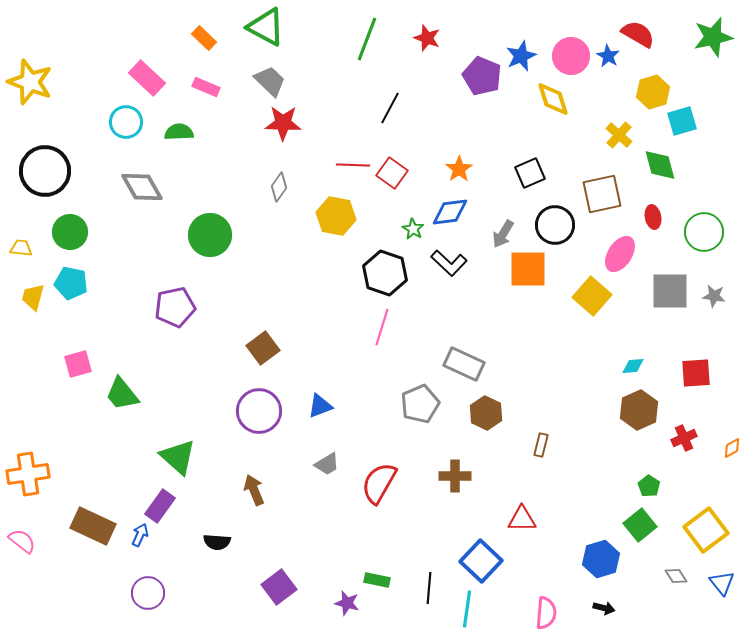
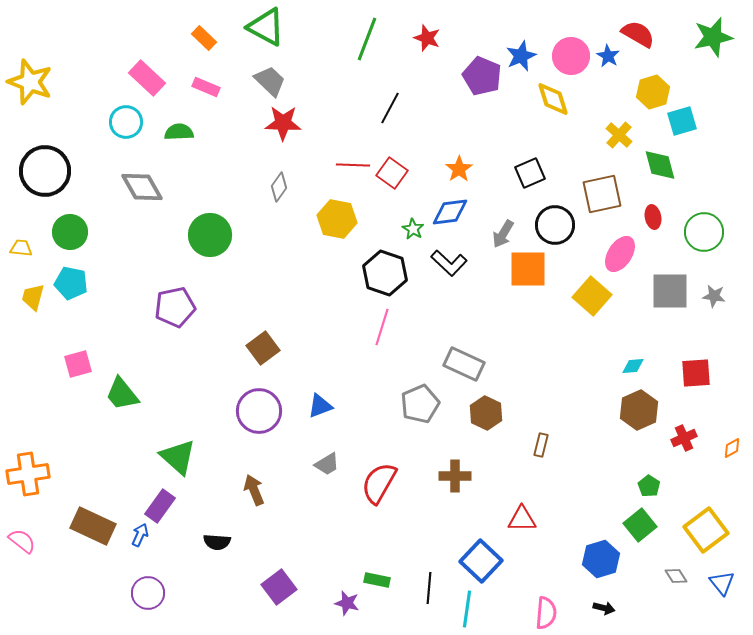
yellow hexagon at (336, 216): moved 1 px right, 3 px down
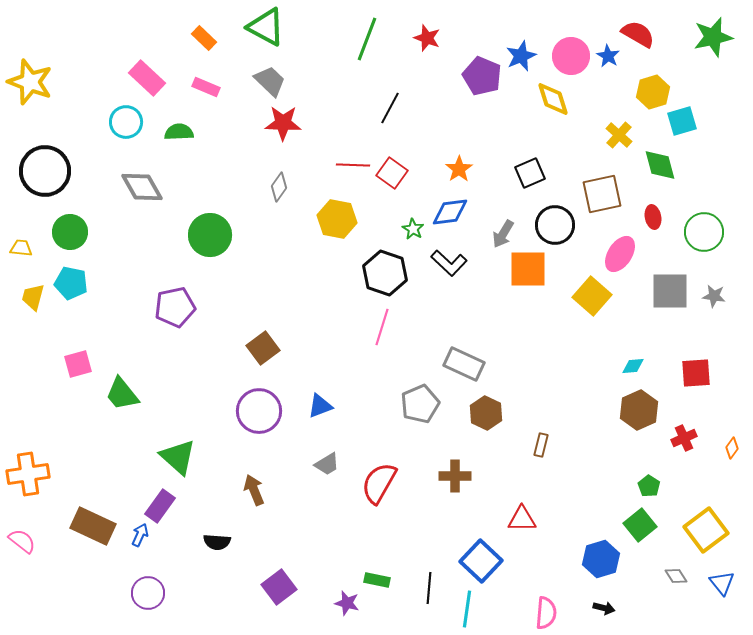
orange diamond at (732, 448): rotated 25 degrees counterclockwise
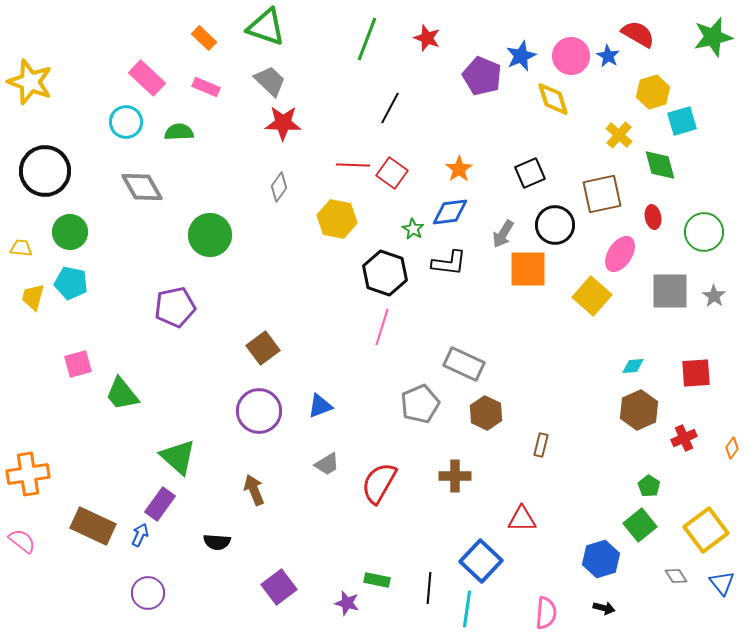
green triangle at (266, 27): rotated 9 degrees counterclockwise
black L-shape at (449, 263): rotated 36 degrees counterclockwise
gray star at (714, 296): rotated 25 degrees clockwise
purple rectangle at (160, 506): moved 2 px up
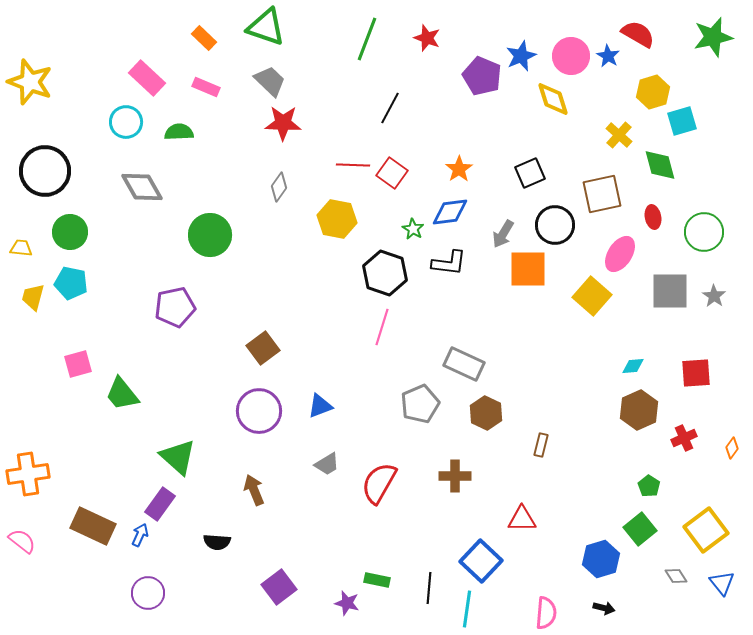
green square at (640, 525): moved 4 px down
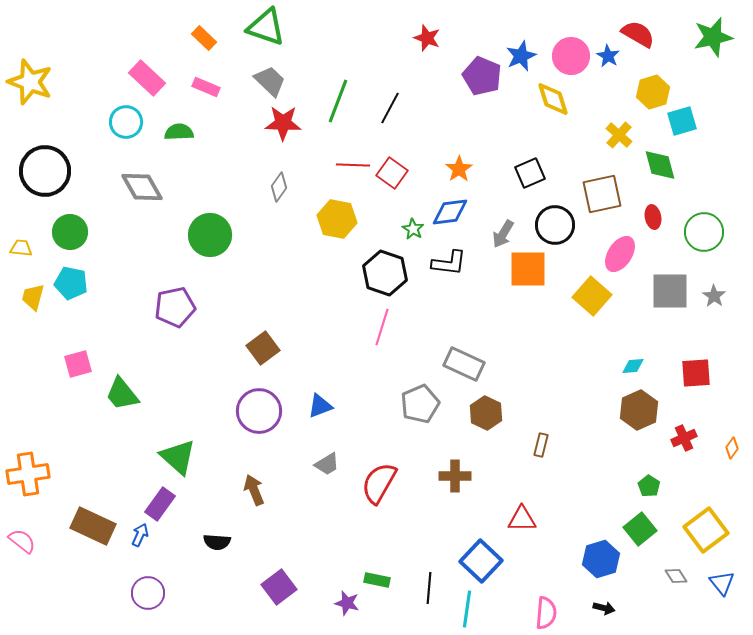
green line at (367, 39): moved 29 px left, 62 px down
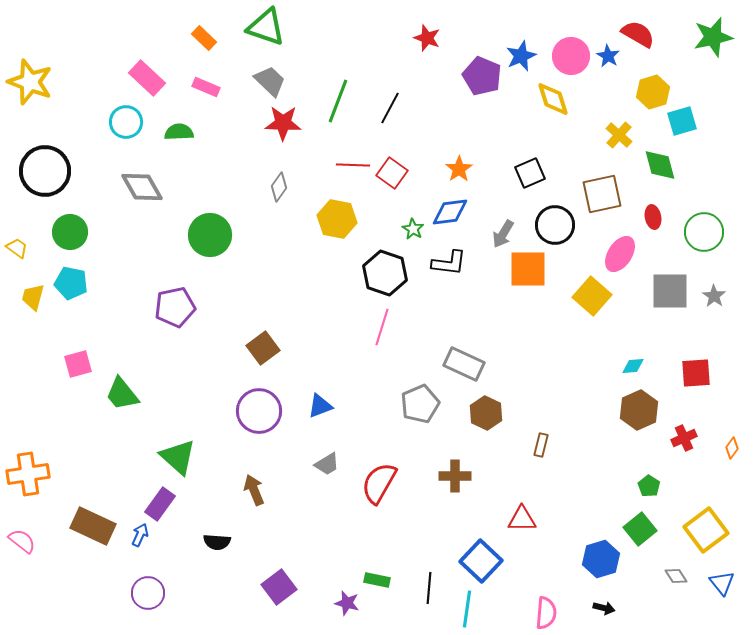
yellow trapezoid at (21, 248): moved 4 px left; rotated 30 degrees clockwise
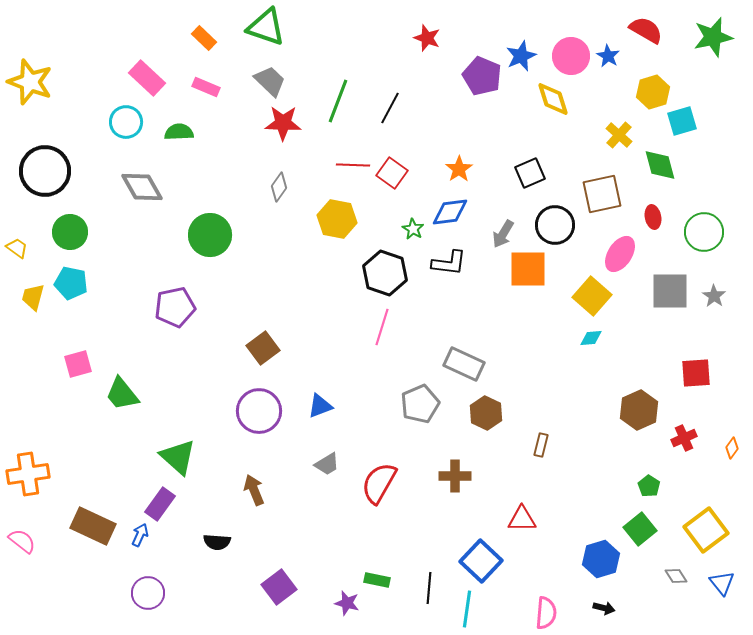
red semicircle at (638, 34): moved 8 px right, 4 px up
cyan diamond at (633, 366): moved 42 px left, 28 px up
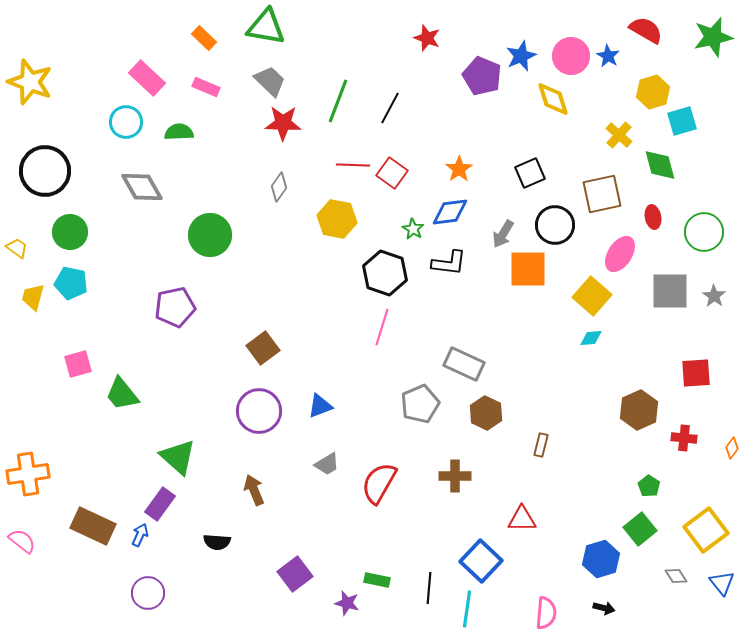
green triangle at (266, 27): rotated 9 degrees counterclockwise
red cross at (684, 438): rotated 30 degrees clockwise
purple square at (279, 587): moved 16 px right, 13 px up
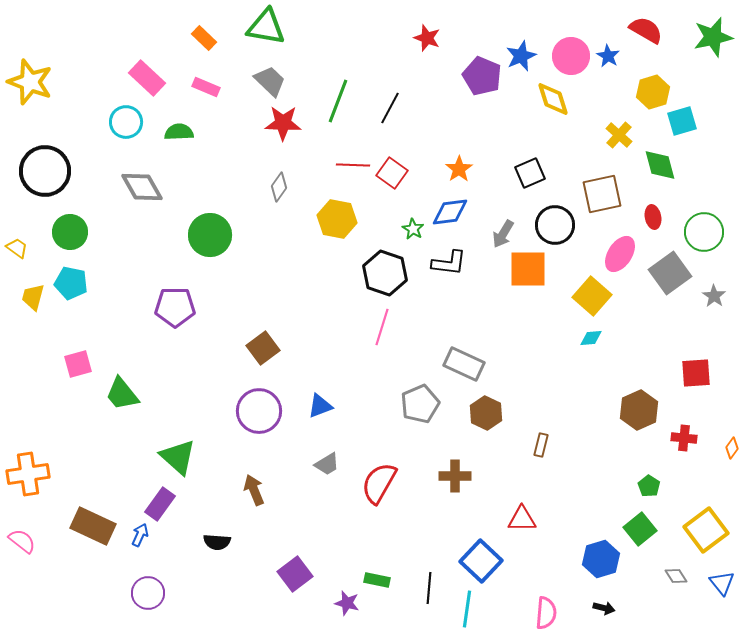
gray square at (670, 291): moved 18 px up; rotated 36 degrees counterclockwise
purple pentagon at (175, 307): rotated 12 degrees clockwise
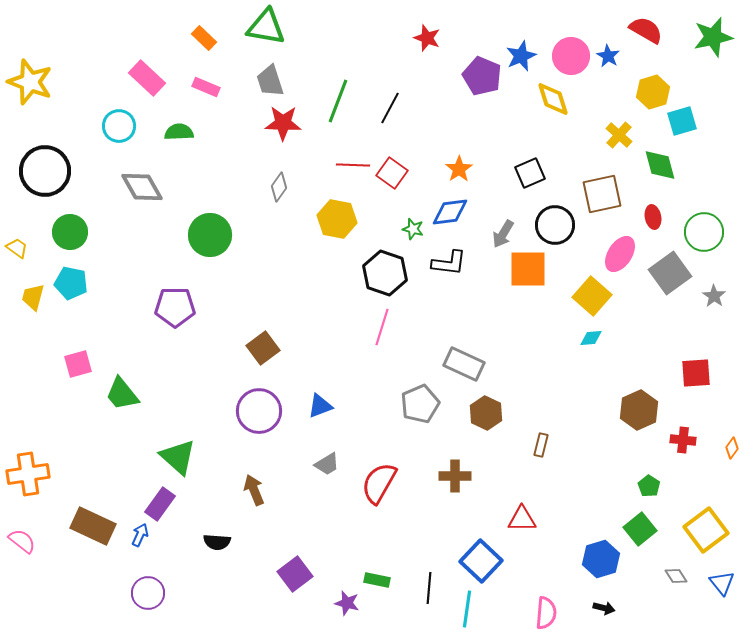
gray trapezoid at (270, 81): rotated 152 degrees counterclockwise
cyan circle at (126, 122): moved 7 px left, 4 px down
green star at (413, 229): rotated 15 degrees counterclockwise
red cross at (684, 438): moved 1 px left, 2 px down
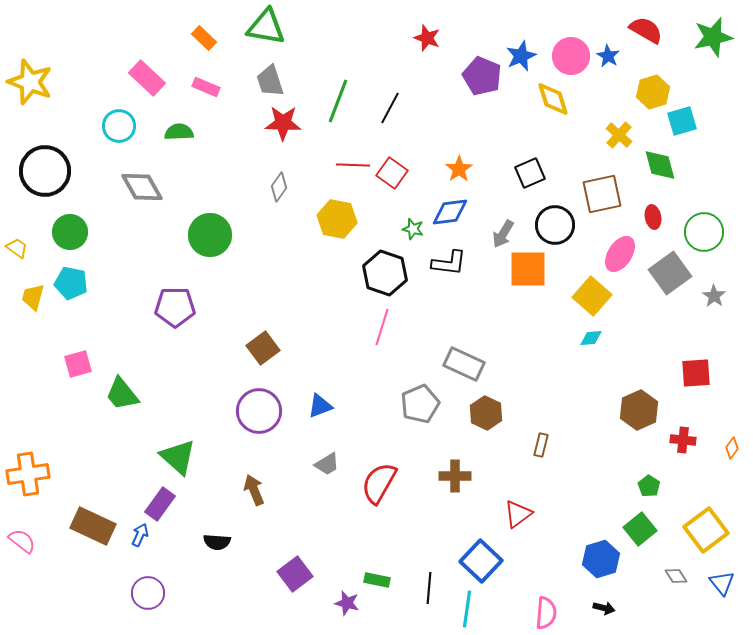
red triangle at (522, 519): moved 4 px left, 5 px up; rotated 36 degrees counterclockwise
